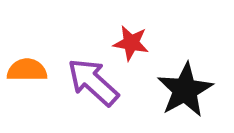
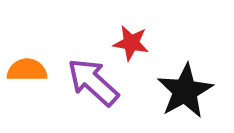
black star: moved 1 px down
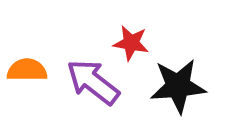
purple arrow: rotated 4 degrees counterclockwise
black star: moved 7 px left, 5 px up; rotated 24 degrees clockwise
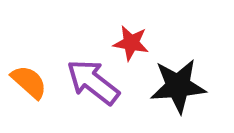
orange semicircle: moved 2 px right, 12 px down; rotated 42 degrees clockwise
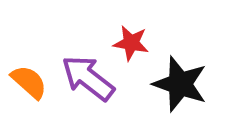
purple arrow: moved 5 px left, 4 px up
black star: moved 2 px right, 2 px up; rotated 24 degrees clockwise
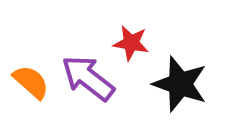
orange semicircle: moved 2 px right
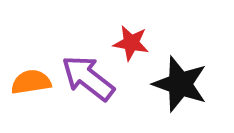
orange semicircle: rotated 51 degrees counterclockwise
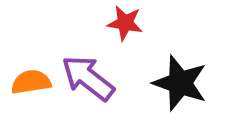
red star: moved 6 px left, 20 px up
black star: moved 1 px up
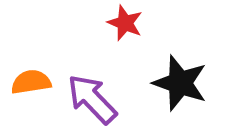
red star: rotated 12 degrees clockwise
purple arrow: moved 4 px right, 21 px down; rotated 8 degrees clockwise
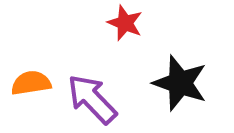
orange semicircle: moved 1 px down
